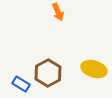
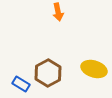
orange arrow: rotated 12 degrees clockwise
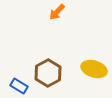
orange arrow: moved 1 px left; rotated 54 degrees clockwise
blue rectangle: moved 2 px left, 2 px down
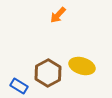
orange arrow: moved 1 px right, 3 px down
yellow ellipse: moved 12 px left, 3 px up
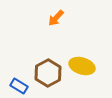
orange arrow: moved 2 px left, 3 px down
